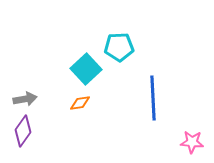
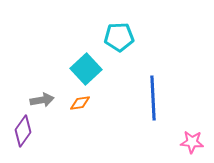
cyan pentagon: moved 10 px up
gray arrow: moved 17 px right, 1 px down
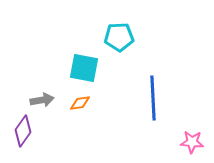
cyan square: moved 2 px left, 1 px up; rotated 36 degrees counterclockwise
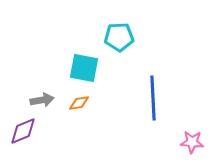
orange diamond: moved 1 px left
purple diamond: rotated 32 degrees clockwise
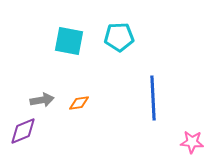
cyan square: moved 15 px left, 27 px up
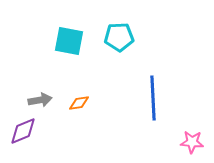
gray arrow: moved 2 px left
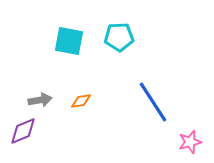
blue line: moved 4 px down; rotated 30 degrees counterclockwise
orange diamond: moved 2 px right, 2 px up
pink star: moved 2 px left; rotated 20 degrees counterclockwise
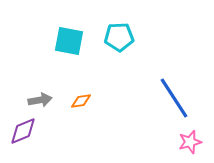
blue line: moved 21 px right, 4 px up
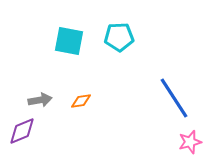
purple diamond: moved 1 px left
